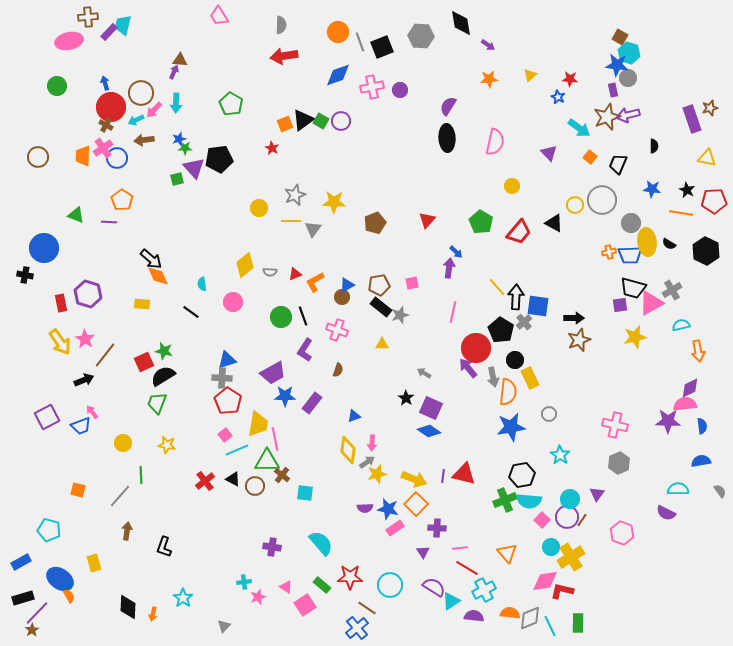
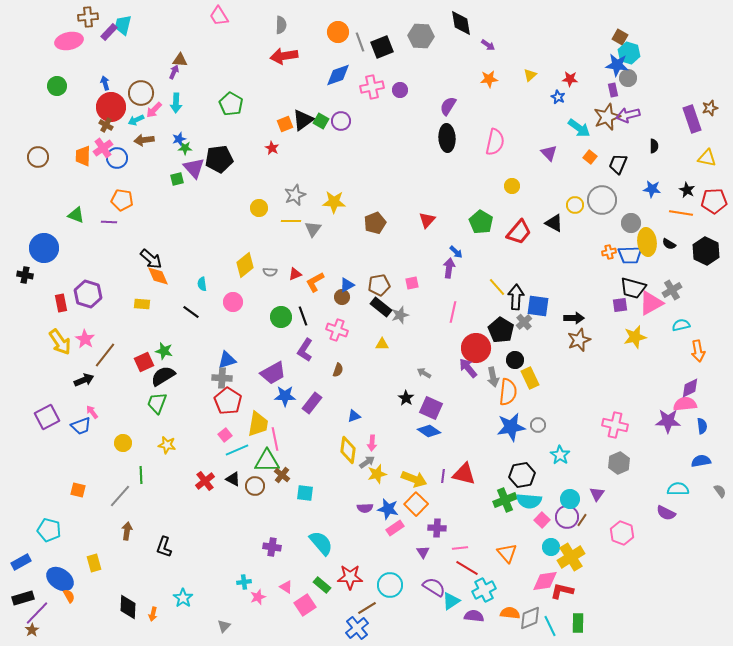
orange pentagon at (122, 200): rotated 25 degrees counterclockwise
gray circle at (549, 414): moved 11 px left, 11 px down
brown line at (367, 608): rotated 66 degrees counterclockwise
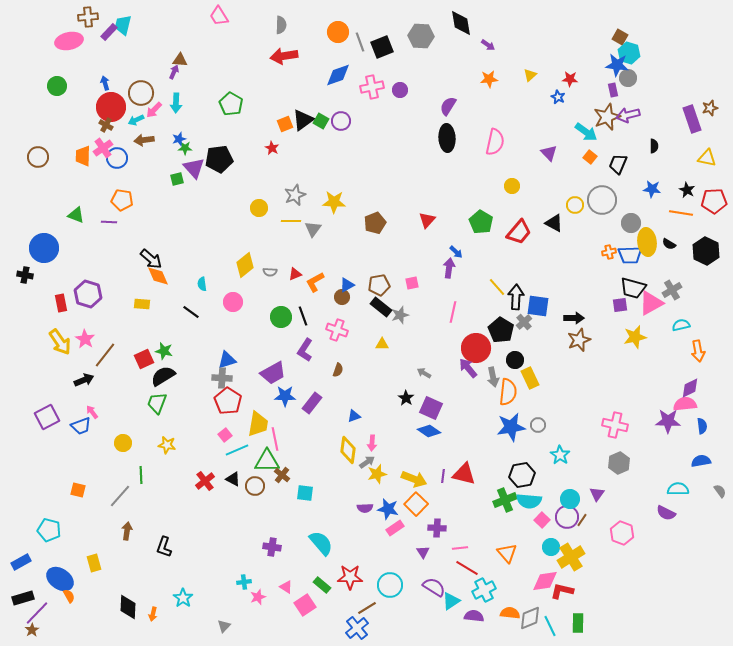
cyan arrow at (579, 128): moved 7 px right, 4 px down
red square at (144, 362): moved 3 px up
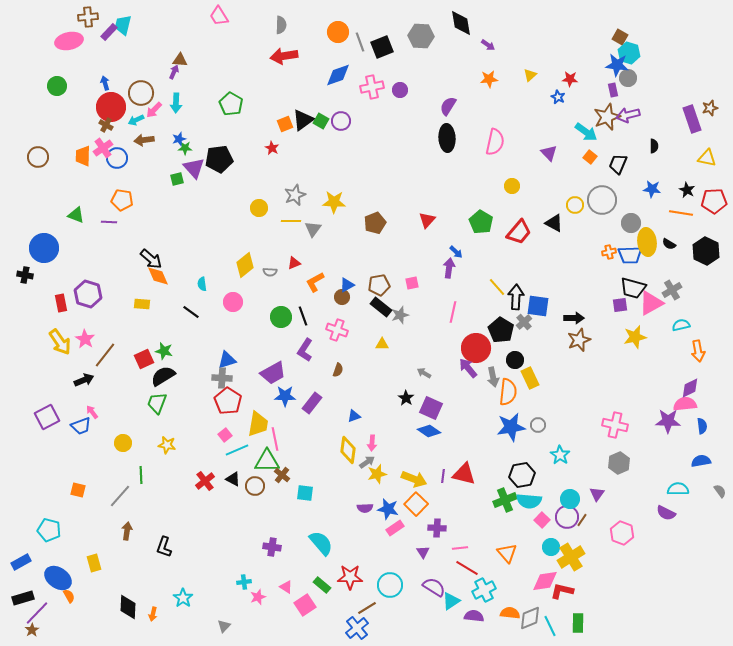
red triangle at (295, 274): moved 1 px left, 11 px up
blue ellipse at (60, 579): moved 2 px left, 1 px up
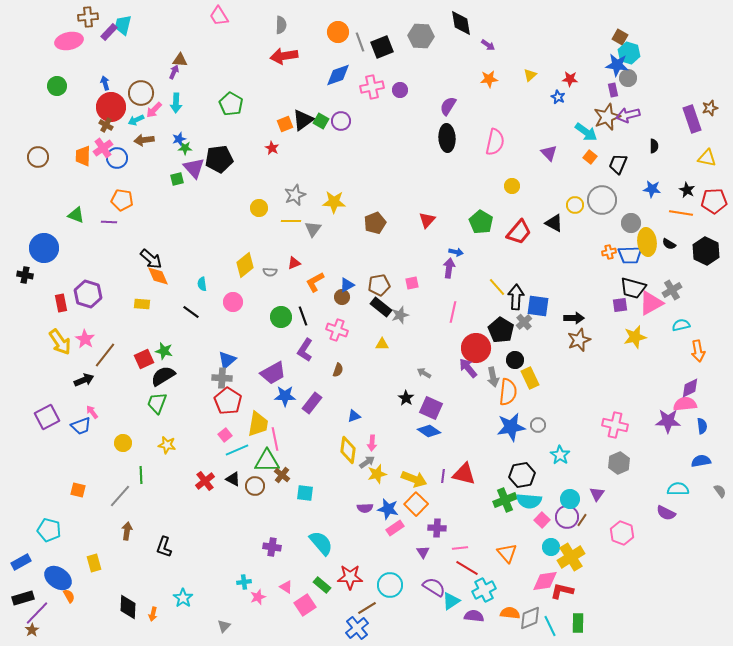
blue arrow at (456, 252): rotated 32 degrees counterclockwise
blue triangle at (227, 360): rotated 24 degrees counterclockwise
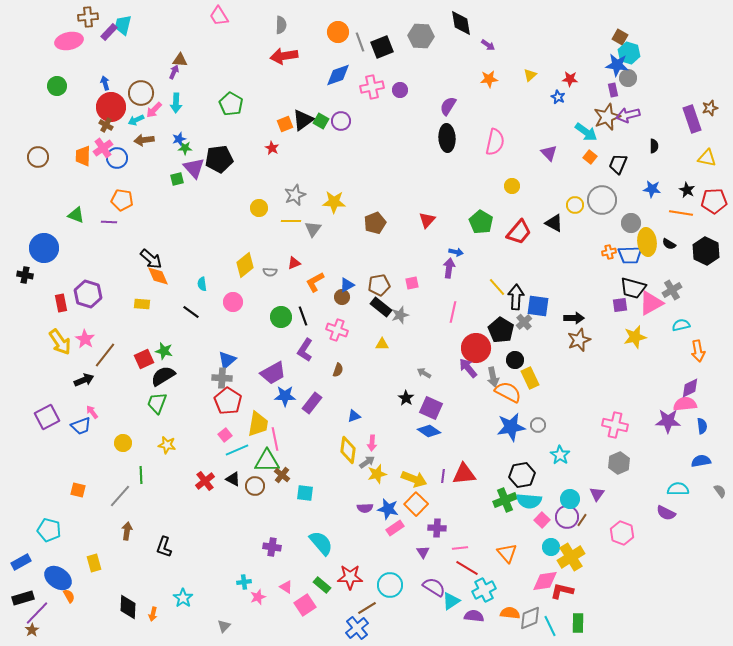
orange semicircle at (508, 392): rotated 68 degrees counterclockwise
red triangle at (464, 474): rotated 20 degrees counterclockwise
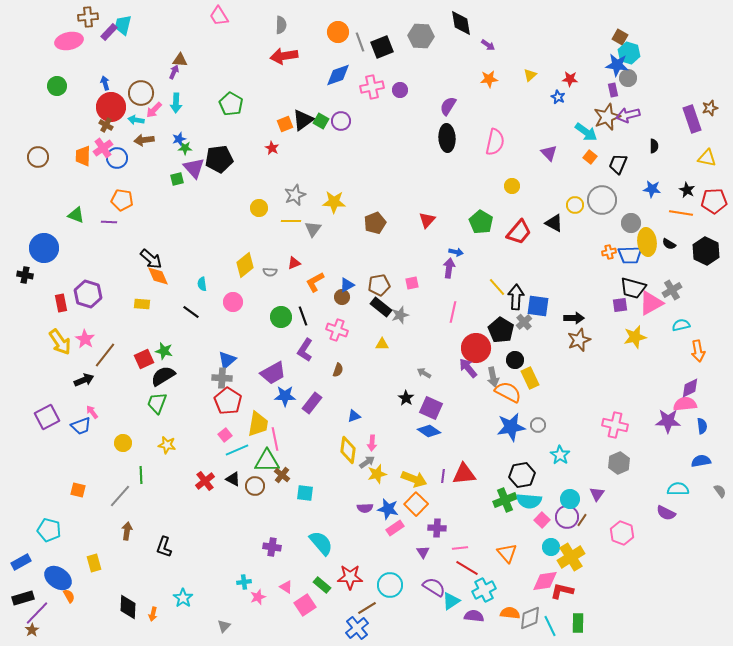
cyan arrow at (136, 120): rotated 35 degrees clockwise
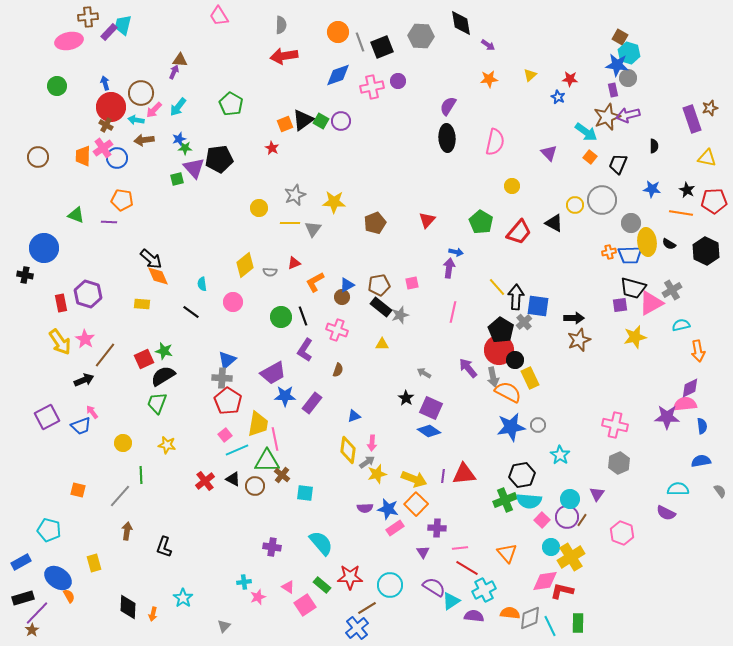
purple circle at (400, 90): moved 2 px left, 9 px up
cyan arrow at (176, 103): moved 2 px right, 4 px down; rotated 36 degrees clockwise
yellow line at (291, 221): moved 1 px left, 2 px down
red circle at (476, 348): moved 23 px right, 2 px down
purple star at (668, 421): moved 1 px left, 4 px up
pink triangle at (286, 587): moved 2 px right
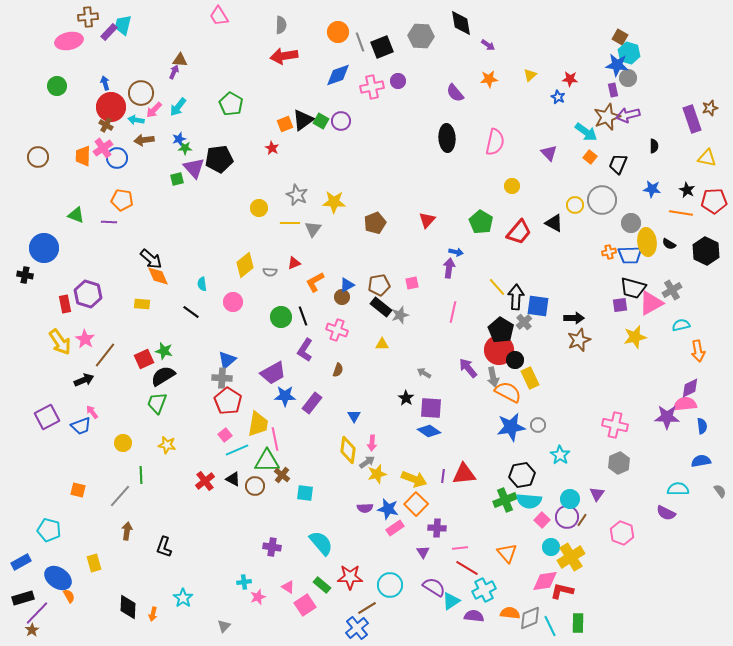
purple semicircle at (448, 106): moved 7 px right, 13 px up; rotated 72 degrees counterclockwise
gray star at (295, 195): moved 2 px right; rotated 25 degrees counterclockwise
red rectangle at (61, 303): moved 4 px right, 1 px down
purple square at (431, 408): rotated 20 degrees counterclockwise
blue triangle at (354, 416): rotated 40 degrees counterclockwise
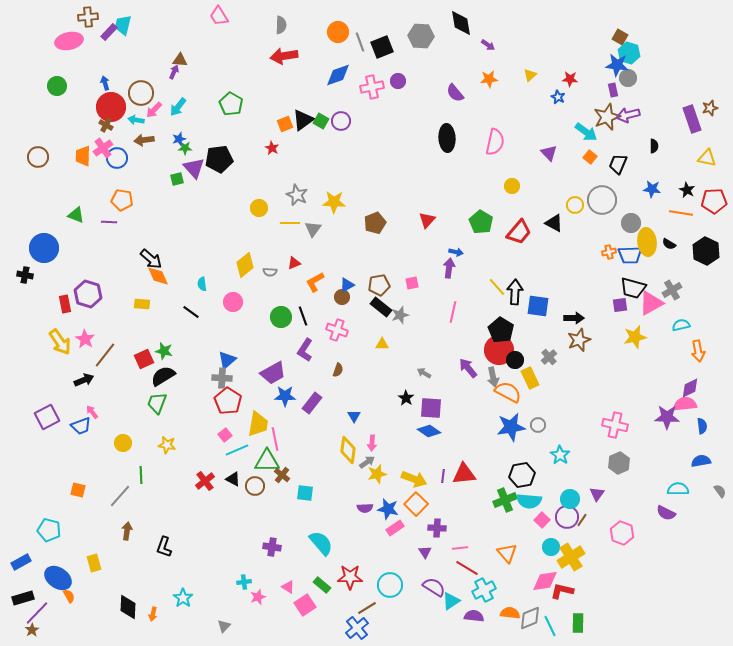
black arrow at (516, 297): moved 1 px left, 5 px up
gray cross at (524, 322): moved 25 px right, 35 px down
purple triangle at (423, 552): moved 2 px right
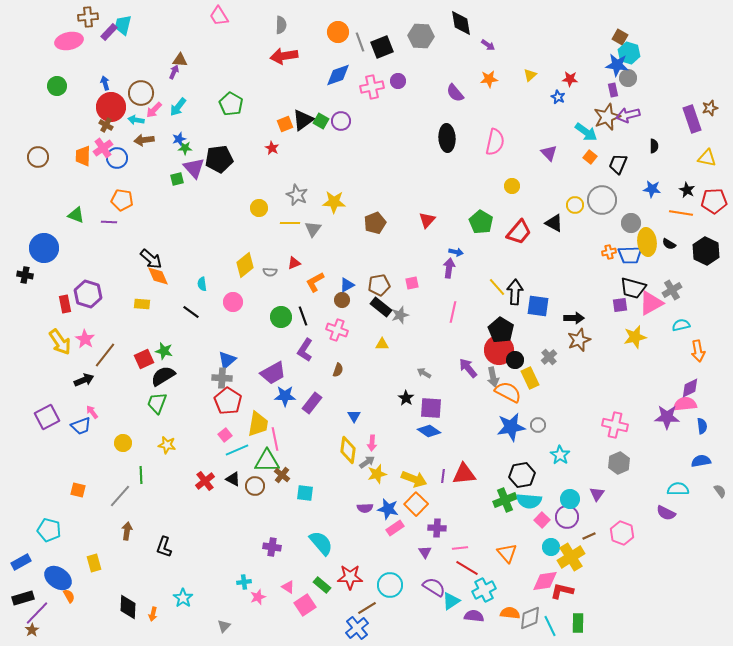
brown circle at (342, 297): moved 3 px down
brown line at (582, 520): moved 7 px right, 16 px down; rotated 32 degrees clockwise
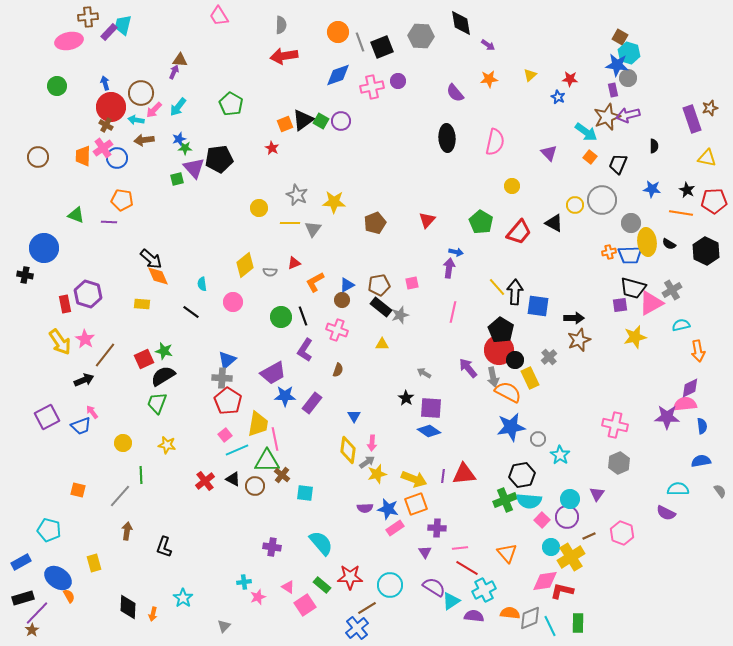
gray circle at (538, 425): moved 14 px down
orange square at (416, 504): rotated 25 degrees clockwise
